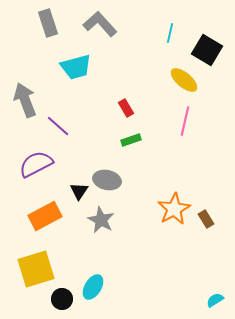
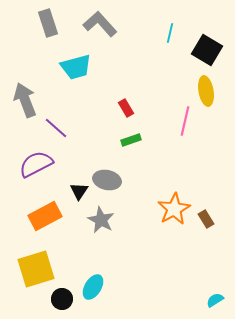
yellow ellipse: moved 22 px right, 11 px down; rotated 40 degrees clockwise
purple line: moved 2 px left, 2 px down
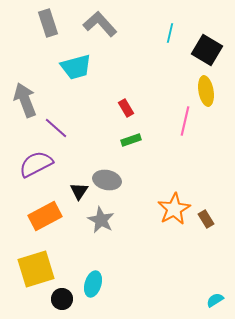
cyan ellipse: moved 3 px up; rotated 15 degrees counterclockwise
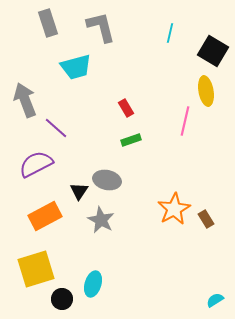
gray L-shape: moved 1 px right, 3 px down; rotated 28 degrees clockwise
black square: moved 6 px right, 1 px down
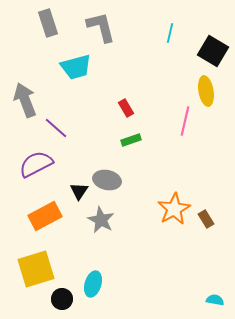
cyan semicircle: rotated 42 degrees clockwise
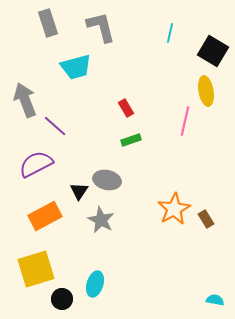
purple line: moved 1 px left, 2 px up
cyan ellipse: moved 2 px right
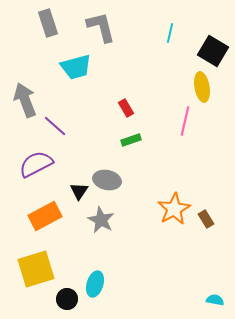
yellow ellipse: moved 4 px left, 4 px up
black circle: moved 5 px right
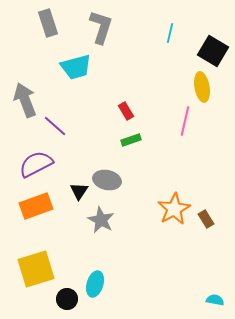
gray L-shape: rotated 32 degrees clockwise
red rectangle: moved 3 px down
orange rectangle: moved 9 px left, 10 px up; rotated 8 degrees clockwise
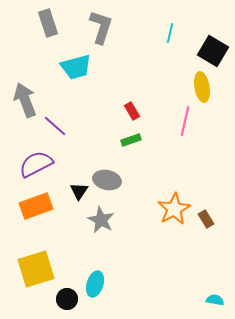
red rectangle: moved 6 px right
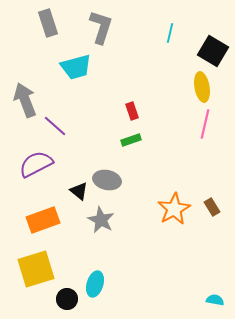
red rectangle: rotated 12 degrees clockwise
pink line: moved 20 px right, 3 px down
black triangle: rotated 24 degrees counterclockwise
orange rectangle: moved 7 px right, 14 px down
brown rectangle: moved 6 px right, 12 px up
